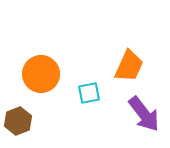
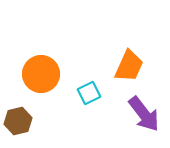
cyan square: rotated 15 degrees counterclockwise
brown hexagon: rotated 8 degrees clockwise
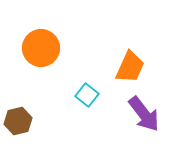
orange trapezoid: moved 1 px right, 1 px down
orange circle: moved 26 px up
cyan square: moved 2 px left, 2 px down; rotated 25 degrees counterclockwise
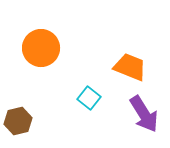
orange trapezoid: rotated 92 degrees counterclockwise
cyan square: moved 2 px right, 3 px down
purple arrow: rotated 6 degrees clockwise
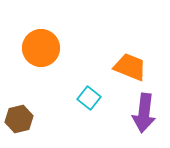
purple arrow: moved 1 px up; rotated 39 degrees clockwise
brown hexagon: moved 1 px right, 2 px up
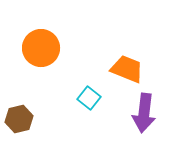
orange trapezoid: moved 3 px left, 2 px down
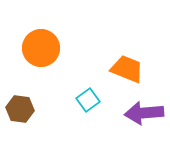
cyan square: moved 1 px left, 2 px down; rotated 15 degrees clockwise
purple arrow: rotated 78 degrees clockwise
brown hexagon: moved 1 px right, 10 px up; rotated 20 degrees clockwise
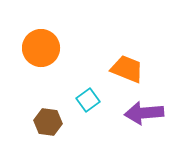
brown hexagon: moved 28 px right, 13 px down
